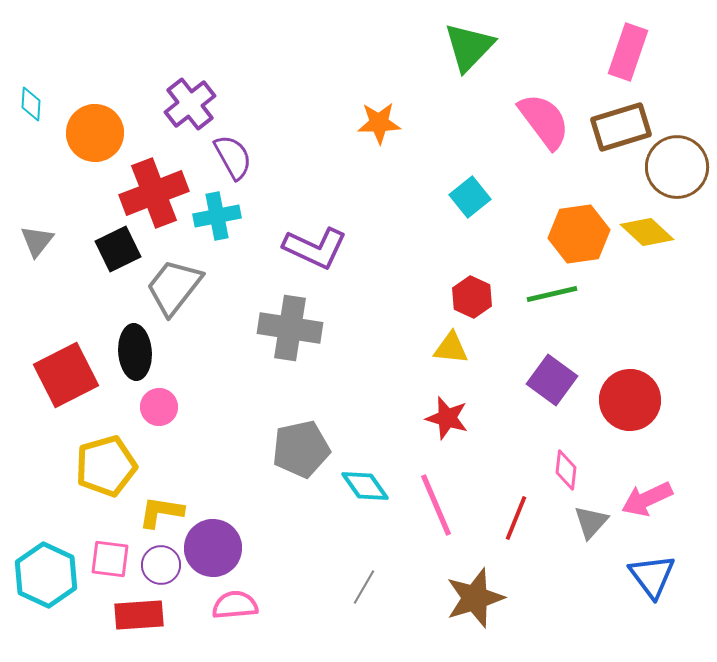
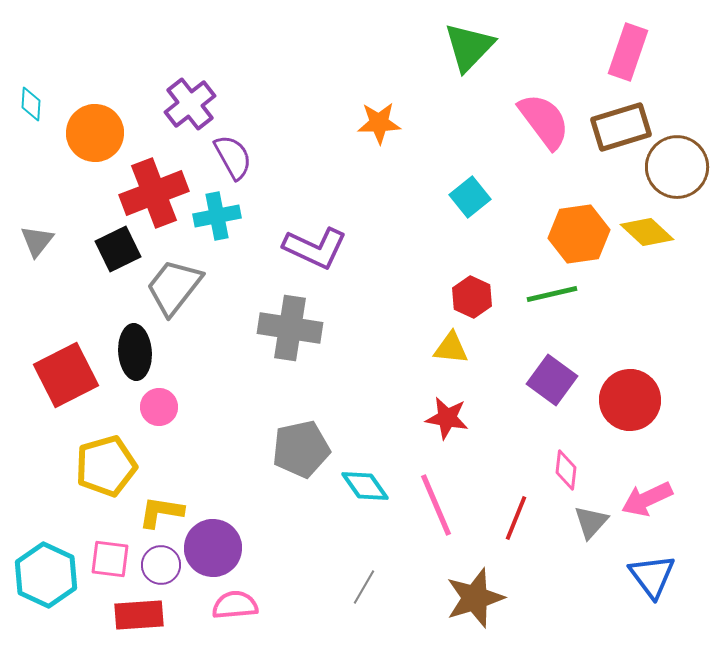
red star at (447, 418): rotated 6 degrees counterclockwise
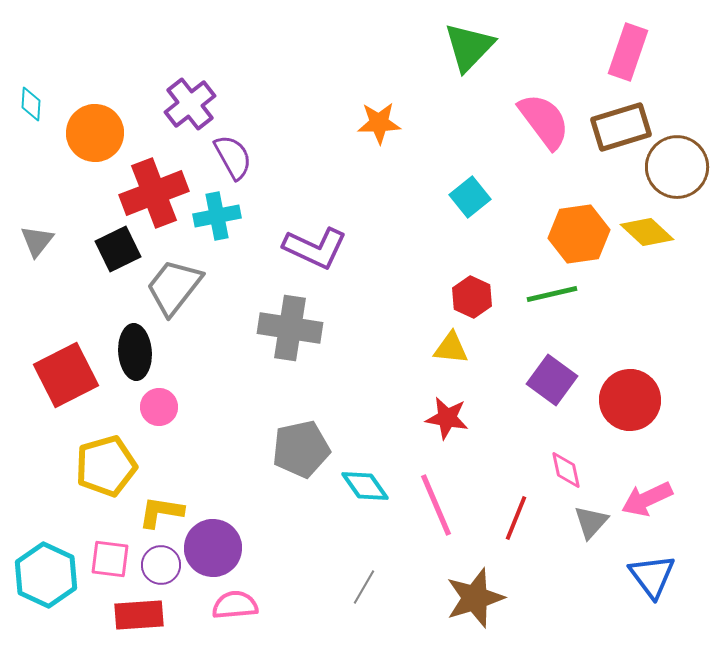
pink diamond at (566, 470): rotated 18 degrees counterclockwise
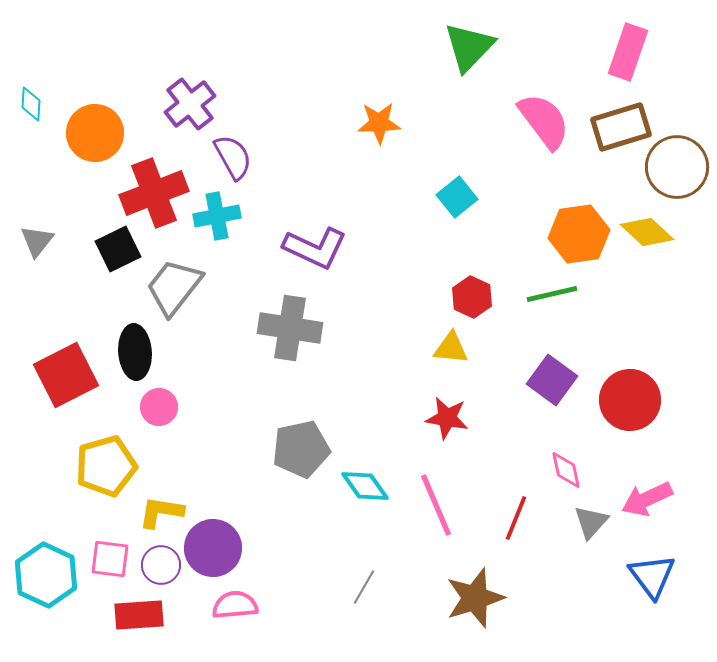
cyan square at (470, 197): moved 13 px left
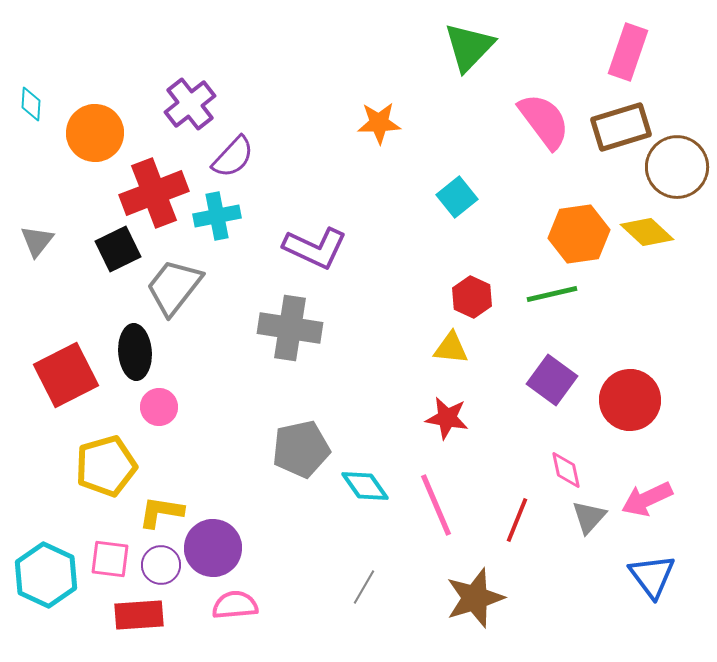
purple semicircle at (233, 157): rotated 72 degrees clockwise
red line at (516, 518): moved 1 px right, 2 px down
gray triangle at (591, 522): moved 2 px left, 5 px up
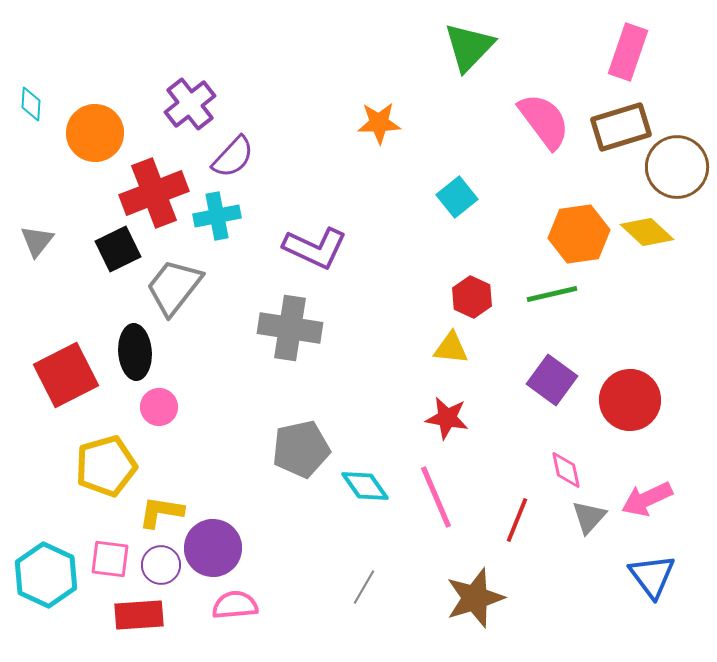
pink line at (436, 505): moved 8 px up
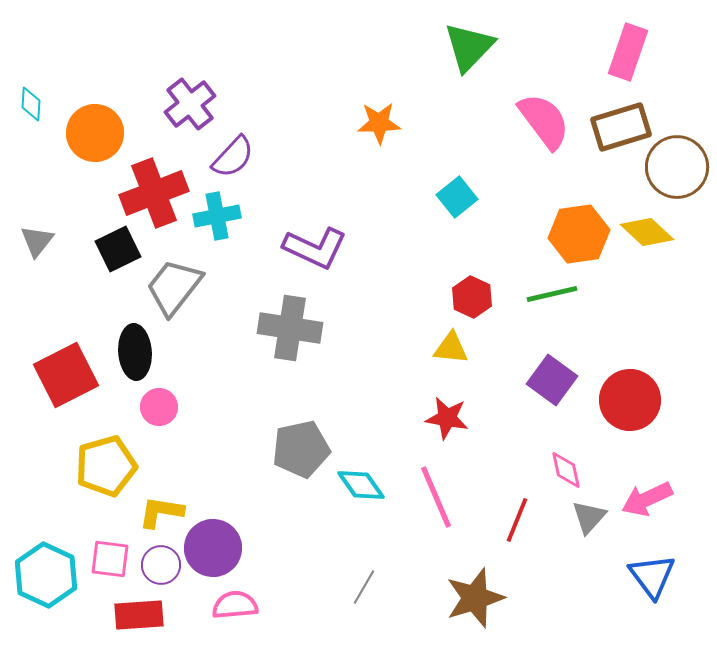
cyan diamond at (365, 486): moved 4 px left, 1 px up
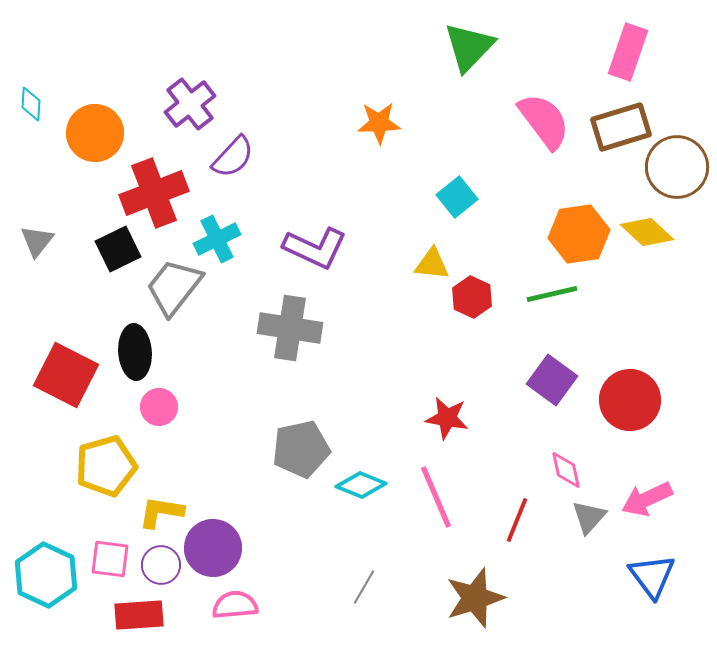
cyan cross at (217, 216): moved 23 px down; rotated 15 degrees counterclockwise
yellow triangle at (451, 348): moved 19 px left, 84 px up
red square at (66, 375): rotated 36 degrees counterclockwise
cyan diamond at (361, 485): rotated 33 degrees counterclockwise
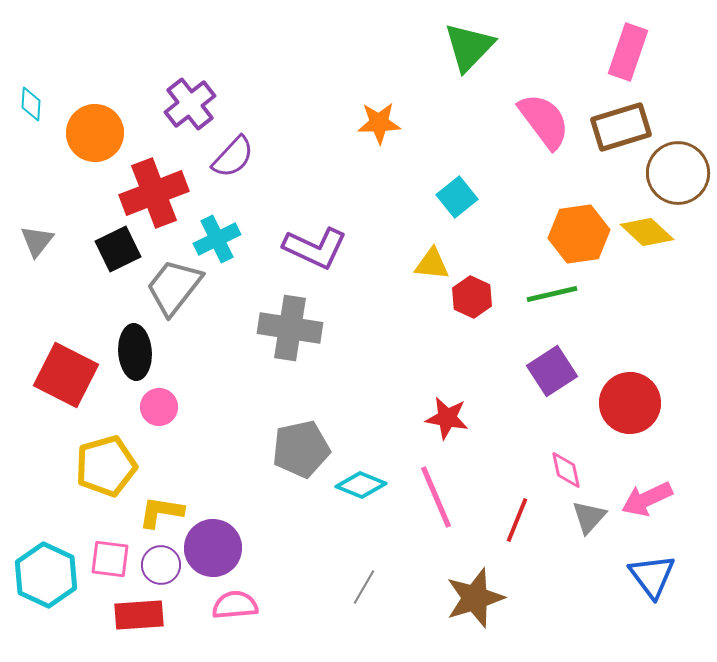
brown circle at (677, 167): moved 1 px right, 6 px down
purple square at (552, 380): moved 9 px up; rotated 21 degrees clockwise
red circle at (630, 400): moved 3 px down
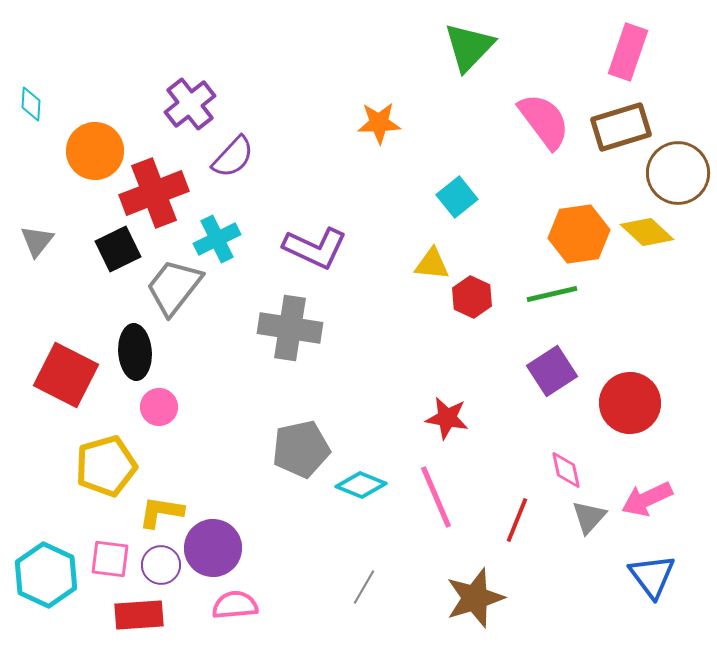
orange circle at (95, 133): moved 18 px down
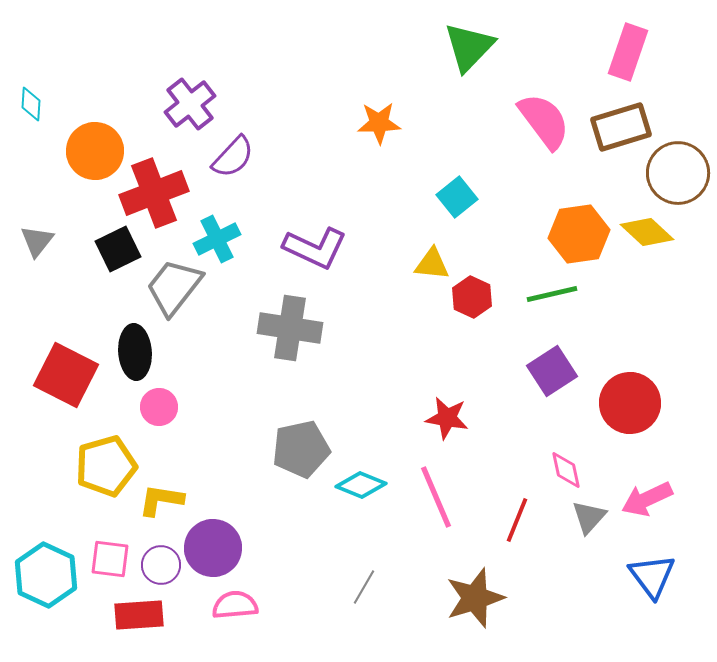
yellow L-shape at (161, 512): moved 12 px up
